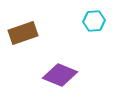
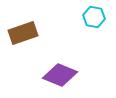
cyan hexagon: moved 4 px up; rotated 15 degrees clockwise
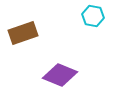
cyan hexagon: moved 1 px left, 1 px up
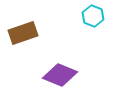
cyan hexagon: rotated 10 degrees clockwise
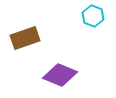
brown rectangle: moved 2 px right, 5 px down
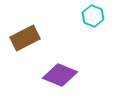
brown rectangle: rotated 8 degrees counterclockwise
